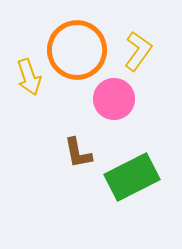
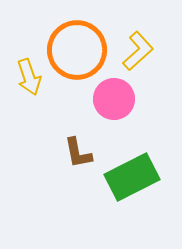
yellow L-shape: rotated 12 degrees clockwise
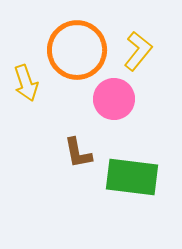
yellow L-shape: rotated 9 degrees counterclockwise
yellow arrow: moved 3 px left, 6 px down
green rectangle: rotated 34 degrees clockwise
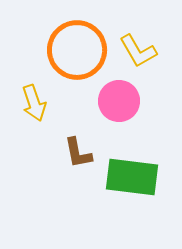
yellow L-shape: rotated 111 degrees clockwise
yellow arrow: moved 8 px right, 20 px down
pink circle: moved 5 px right, 2 px down
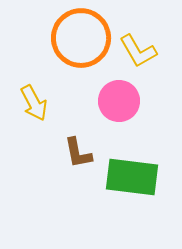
orange circle: moved 4 px right, 12 px up
yellow arrow: rotated 9 degrees counterclockwise
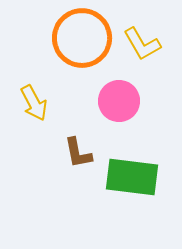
orange circle: moved 1 px right
yellow L-shape: moved 4 px right, 7 px up
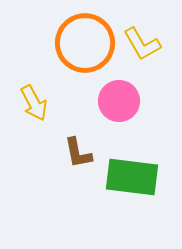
orange circle: moved 3 px right, 5 px down
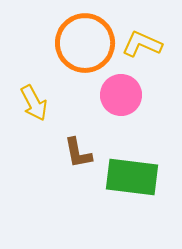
yellow L-shape: rotated 144 degrees clockwise
pink circle: moved 2 px right, 6 px up
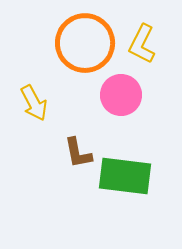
yellow L-shape: rotated 87 degrees counterclockwise
green rectangle: moved 7 px left, 1 px up
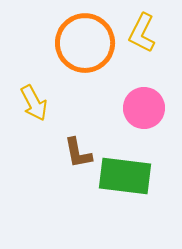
yellow L-shape: moved 11 px up
pink circle: moved 23 px right, 13 px down
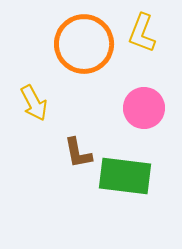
yellow L-shape: rotated 6 degrees counterclockwise
orange circle: moved 1 px left, 1 px down
